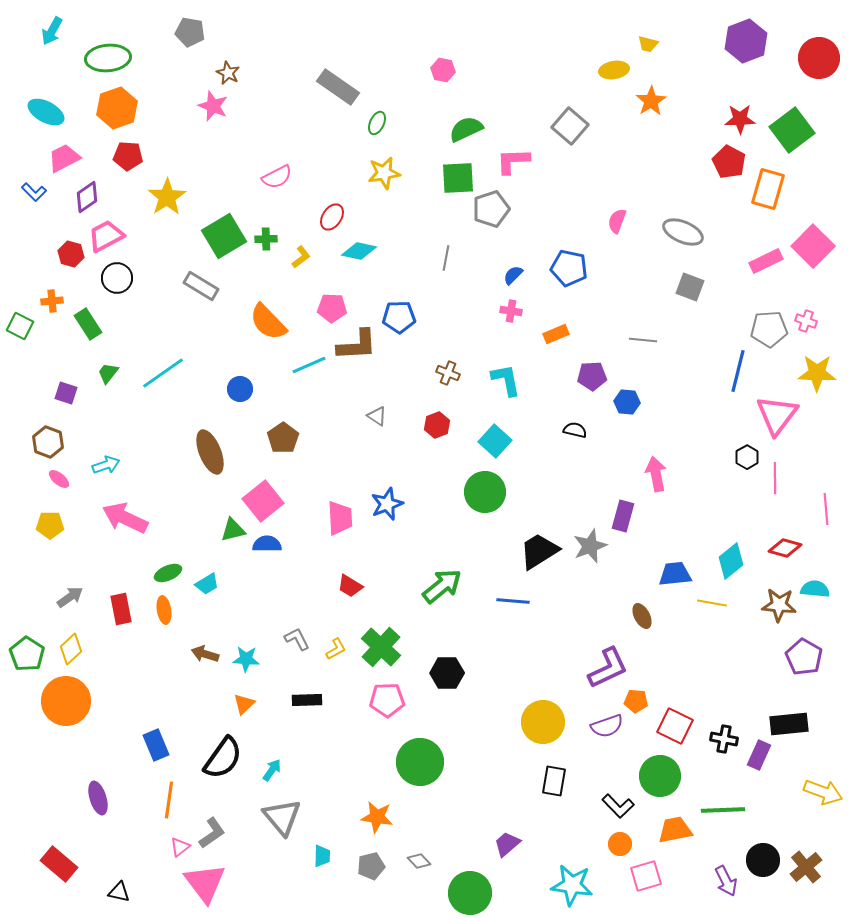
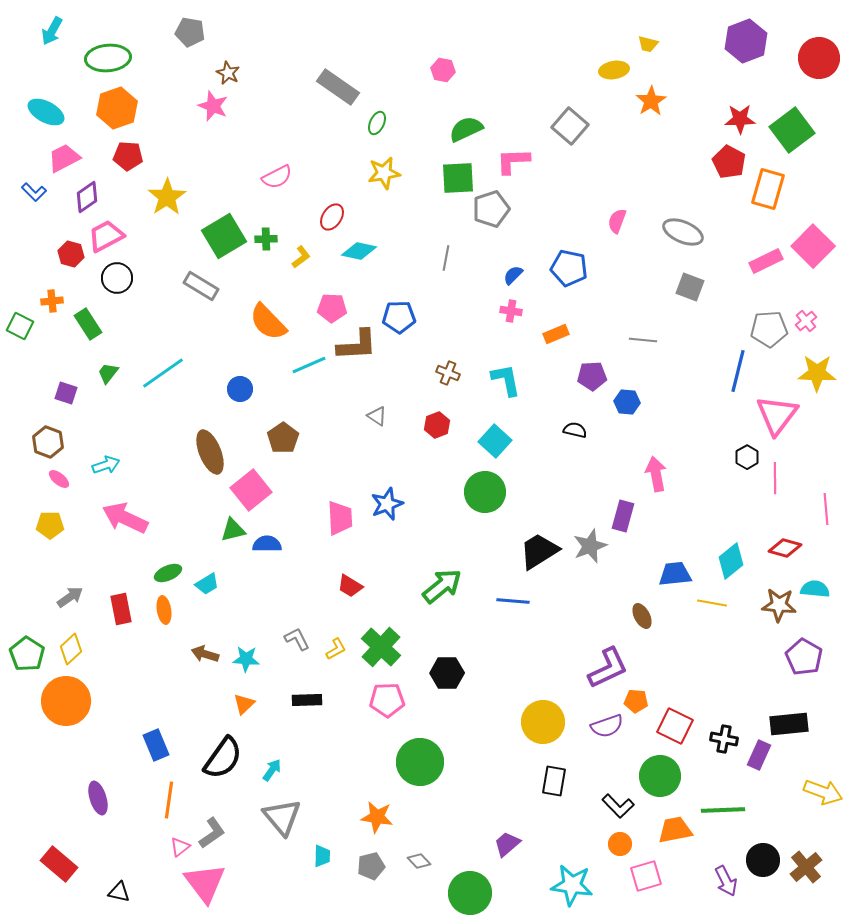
pink cross at (806, 321): rotated 30 degrees clockwise
pink square at (263, 501): moved 12 px left, 11 px up
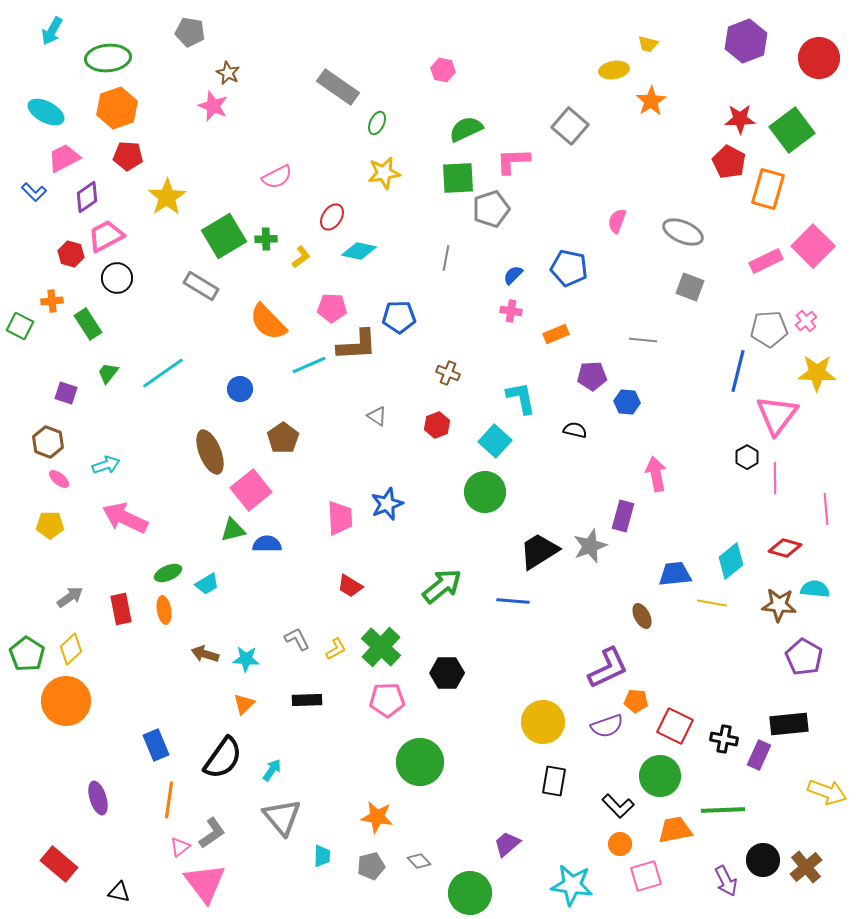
cyan L-shape at (506, 380): moved 15 px right, 18 px down
yellow arrow at (823, 792): moved 4 px right
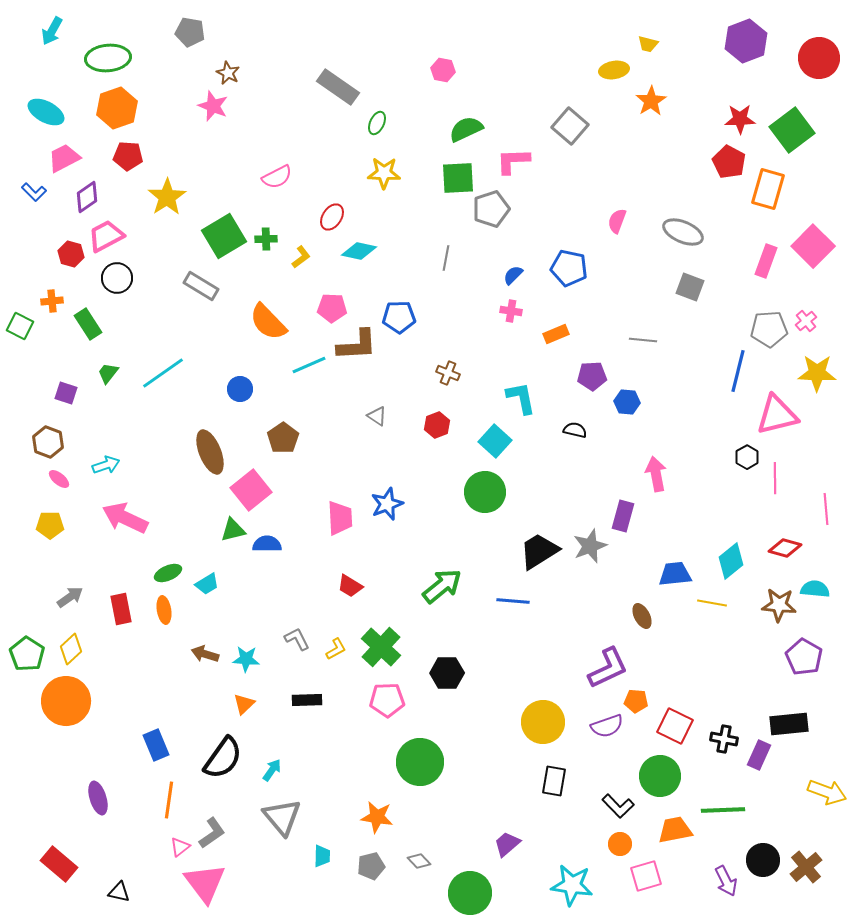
yellow star at (384, 173): rotated 12 degrees clockwise
pink rectangle at (766, 261): rotated 44 degrees counterclockwise
pink triangle at (777, 415): rotated 39 degrees clockwise
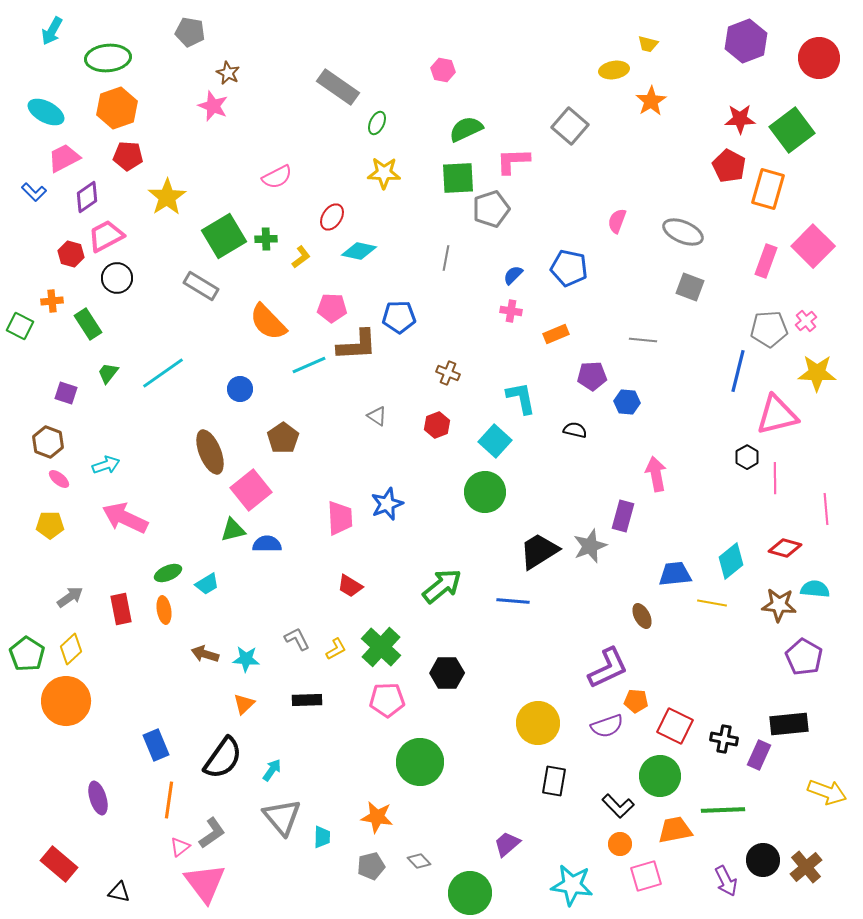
red pentagon at (729, 162): moved 4 px down
yellow circle at (543, 722): moved 5 px left, 1 px down
cyan trapezoid at (322, 856): moved 19 px up
